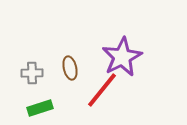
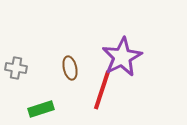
gray cross: moved 16 px left, 5 px up; rotated 10 degrees clockwise
red line: rotated 21 degrees counterclockwise
green rectangle: moved 1 px right, 1 px down
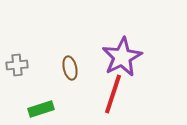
gray cross: moved 1 px right, 3 px up; rotated 15 degrees counterclockwise
red line: moved 11 px right, 4 px down
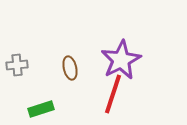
purple star: moved 1 px left, 3 px down
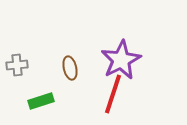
green rectangle: moved 8 px up
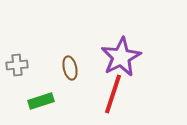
purple star: moved 3 px up
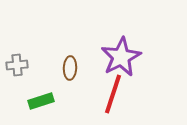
brown ellipse: rotated 15 degrees clockwise
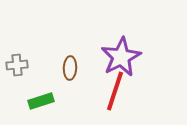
red line: moved 2 px right, 3 px up
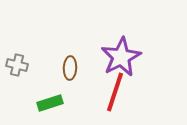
gray cross: rotated 20 degrees clockwise
red line: moved 1 px down
green rectangle: moved 9 px right, 2 px down
